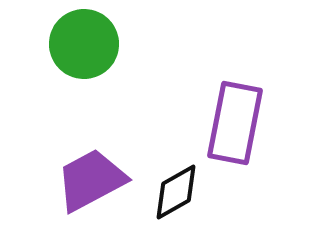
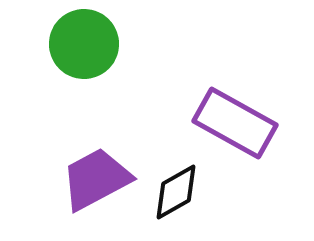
purple rectangle: rotated 72 degrees counterclockwise
purple trapezoid: moved 5 px right, 1 px up
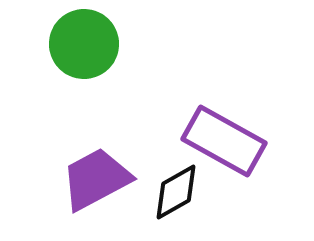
purple rectangle: moved 11 px left, 18 px down
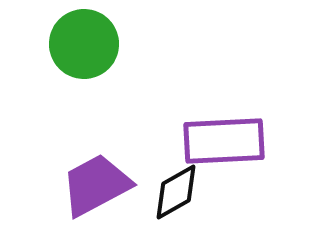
purple rectangle: rotated 32 degrees counterclockwise
purple trapezoid: moved 6 px down
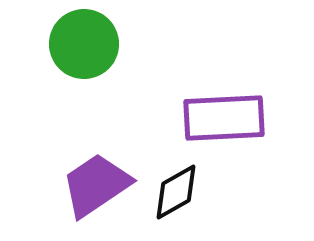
purple rectangle: moved 23 px up
purple trapezoid: rotated 6 degrees counterclockwise
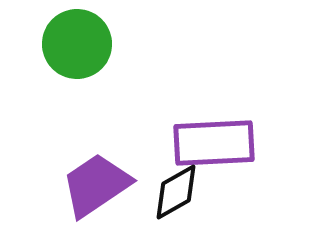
green circle: moved 7 px left
purple rectangle: moved 10 px left, 25 px down
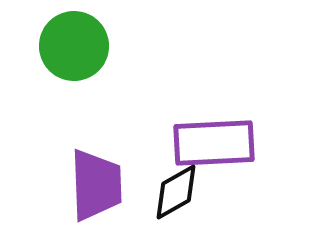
green circle: moved 3 px left, 2 px down
purple trapezoid: rotated 122 degrees clockwise
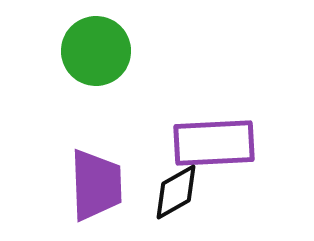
green circle: moved 22 px right, 5 px down
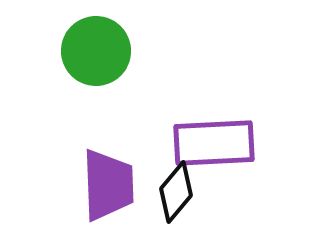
purple trapezoid: moved 12 px right
black diamond: rotated 20 degrees counterclockwise
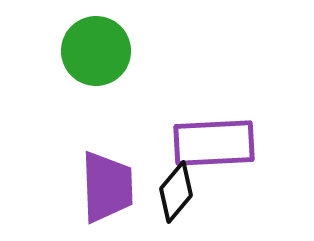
purple trapezoid: moved 1 px left, 2 px down
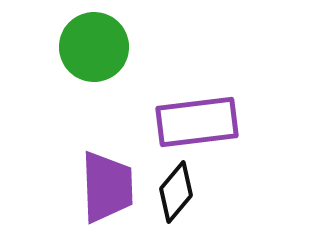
green circle: moved 2 px left, 4 px up
purple rectangle: moved 17 px left, 21 px up; rotated 4 degrees counterclockwise
